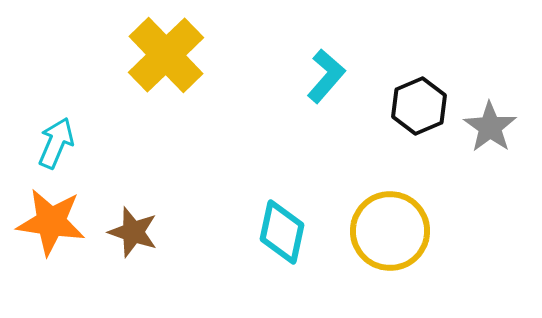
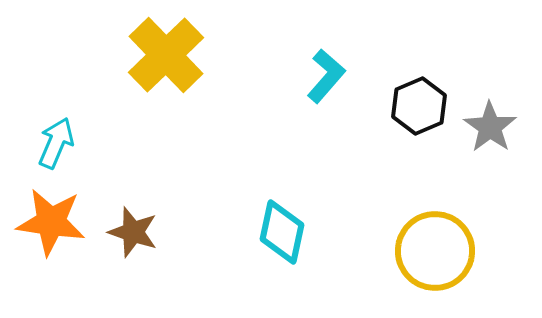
yellow circle: moved 45 px right, 20 px down
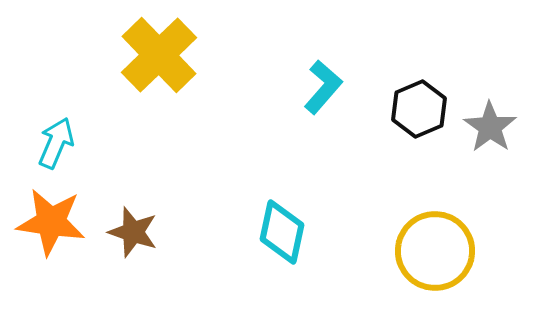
yellow cross: moved 7 px left
cyan L-shape: moved 3 px left, 11 px down
black hexagon: moved 3 px down
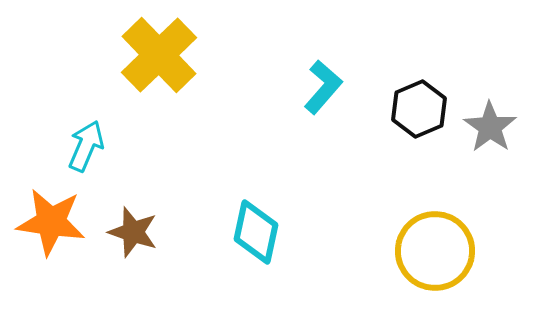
cyan arrow: moved 30 px right, 3 px down
cyan diamond: moved 26 px left
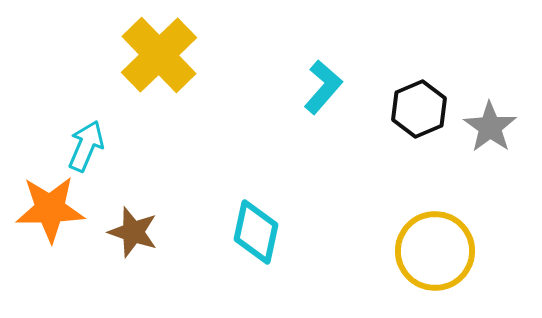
orange star: moved 1 px left, 13 px up; rotated 10 degrees counterclockwise
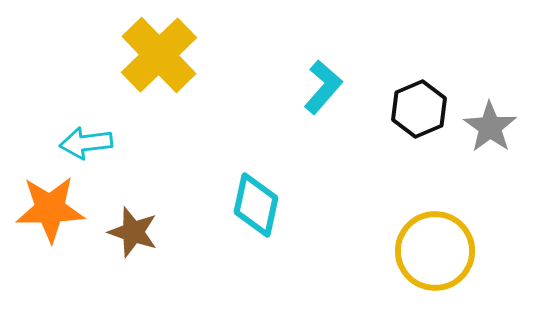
cyan arrow: moved 3 px up; rotated 120 degrees counterclockwise
cyan diamond: moved 27 px up
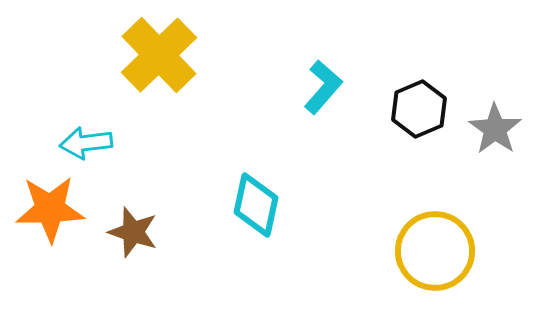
gray star: moved 5 px right, 2 px down
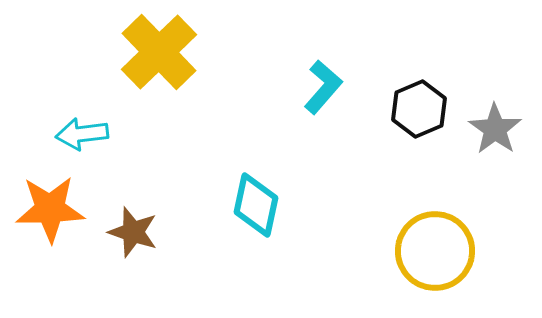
yellow cross: moved 3 px up
cyan arrow: moved 4 px left, 9 px up
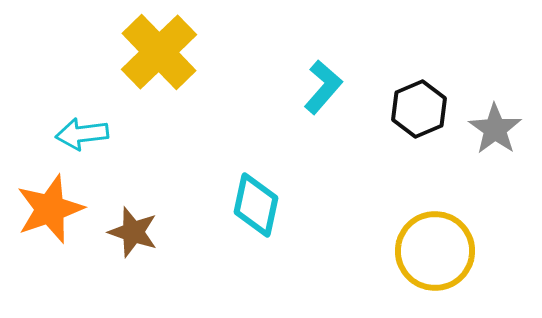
orange star: rotated 18 degrees counterclockwise
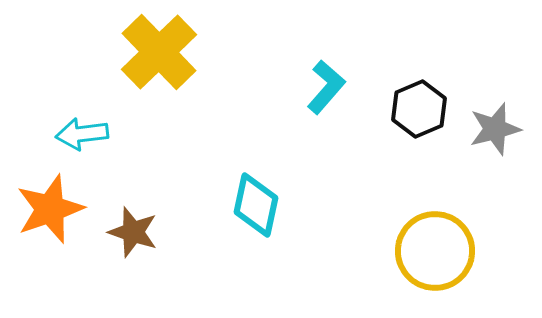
cyan L-shape: moved 3 px right
gray star: rotated 22 degrees clockwise
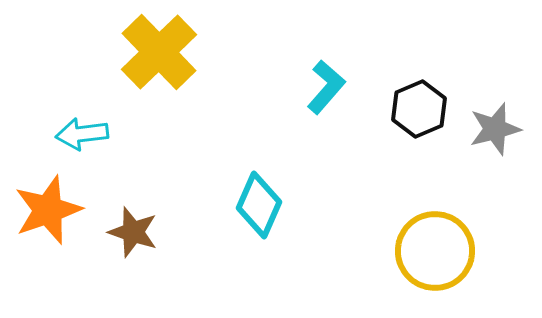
cyan diamond: moved 3 px right; rotated 12 degrees clockwise
orange star: moved 2 px left, 1 px down
